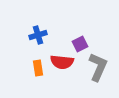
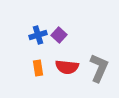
purple square: moved 21 px left, 9 px up; rotated 21 degrees counterclockwise
red semicircle: moved 5 px right, 5 px down
gray L-shape: moved 1 px right, 1 px down
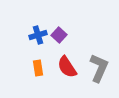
red semicircle: rotated 50 degrees clockwise
